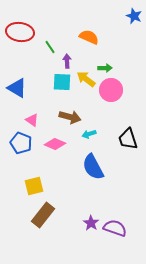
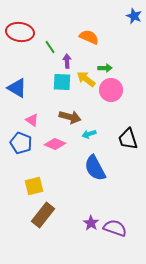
blue semicircle: moved 2 px right, 1 px down
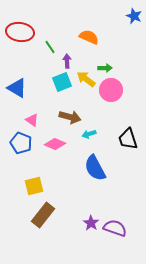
cyan square: rotated 24 degrees counterclockwise
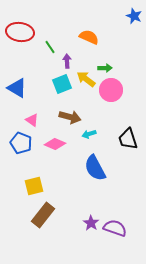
cyan square: moved 2 px down
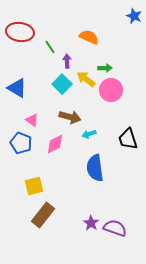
cyan square: rotated 24 degrees counterclockwise
pink diamond: rotated 50 degrees counterclockwise
blue semicircle: rotated 20 degrees clockwise
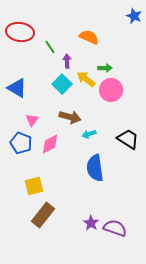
pink triangle: rotated 32 degrees clockwise
black trapezoid: rotated 140 degrees clockwise
pink diamond: moved 5 px left
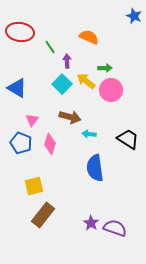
yellow arrow: moved 2 px down
cyan arrow: rotated 24 degrees clockwise
pink diamond: rotated 45 degrees counterclockwise
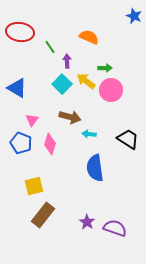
purple star: moved 4 px left, 1 px up
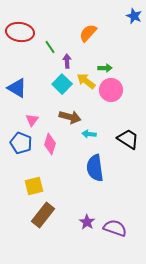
orange semicircle: moved 1 px left, 4 px up; rotated 72 degrees counterclockwise
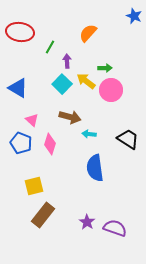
green line: rotated 64 degrees clockwise
blue triangle: moved 1 px right
pink triangle: rotated 24 degrees counterclockwise
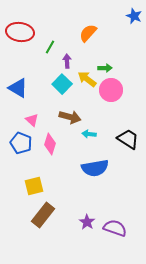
yellow arrow: moved 1 px right, 2 px up
blue semicircle: rotated 92 degrees counterclockwise
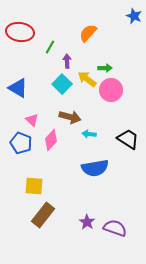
pink diamond: moved 1 px right, 4 px up; rotated 25 degrees clockwise
yellow square: rotated 18 degrees clockwise
